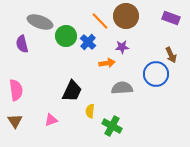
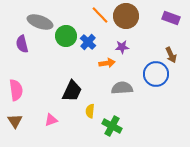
orange line: moved 6 px up
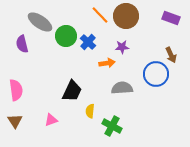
gray ellipse: rotated 15 degrees clockwise
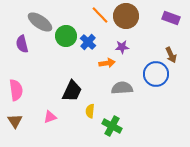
pink triangle: moved 1 px left, 3 px up
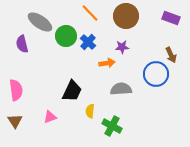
orange line: moved 10 px left, 2 px up
gray semicircle: moved 1 px left, 1 px down
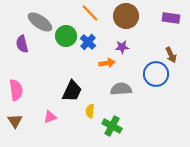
purple rectangle: rotated 12 degrees counterclockwise
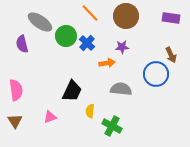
blue cross: moved 1 px left, 1 px down
gray semicircle: rotated 10 degrees clockwise
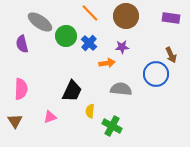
blue cross: moved 2 px right
pink semicircle: moved 5 px right, 1 px up; rotated 10 degrees clockwise
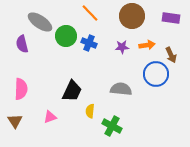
brown circle: moved 6 px right
blue cross: rotated 21 degrees counterclockwise
orange arrow: moved 40 px right, 18 px up
